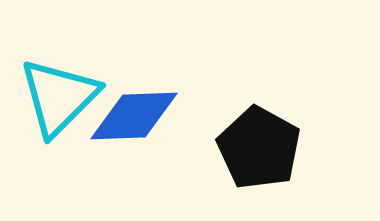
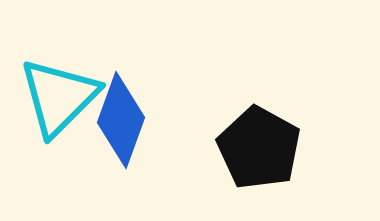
blue diamond: moved 13 px left, 4 px down; rotated 68 degrees counterclockwise
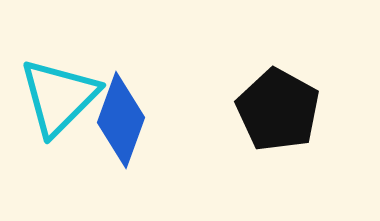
black pentagon: moved 19 px right, 38 px up
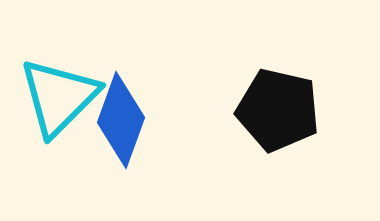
black pentagon: rotated 16 degrees counterclockwise
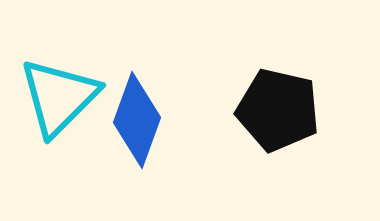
blue diamond: moved 16 px right
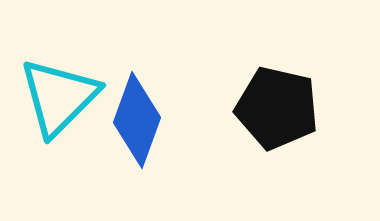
black pentagon: moved 1 px left, 2 px up
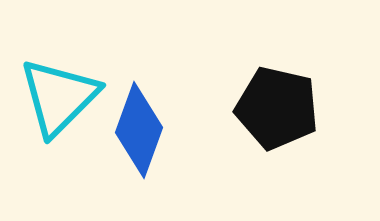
blue diamond: moved 2 px right, 10 px down
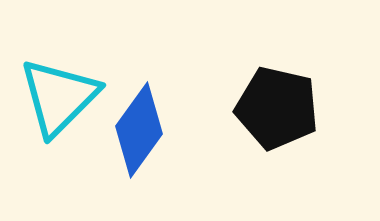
blue diamond: rotated 16 degrees clockwise
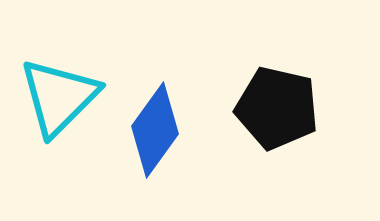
blue diamond: moved 16 px right
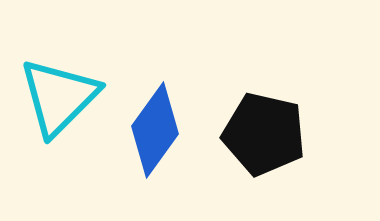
black pentagon: moved 13 px left, 26 px down
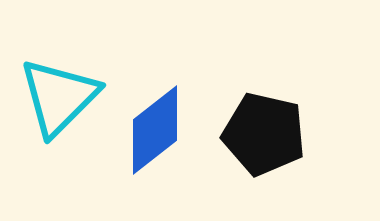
blue diamond: rotated 16 degrees clockwise
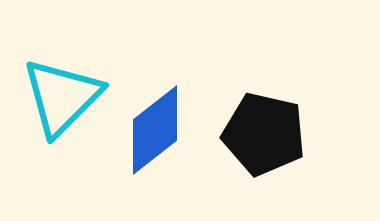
cyan triangle: moved 3 px right
